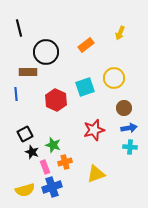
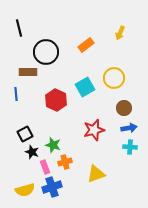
cyan square: rotated 12 degrees counterclockwise
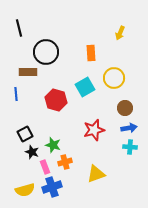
orange rectangle: moved 5 px right, 8 px down; rotated 56 degrees counterclockwise
red hexagon: rotated 10 degrees counterclockwise
brown circle: moved 1 px right
